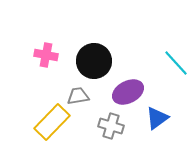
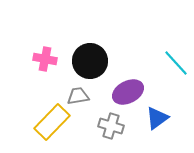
pink cross: moved 1 px left, 4 px down
black circle: moved 4 px left
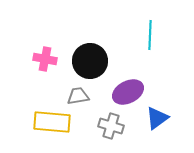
cyan line: moved 26 px left, 28 px up; rotated 44 degrees clockwise
yellow rectangle: rotated 51 degrees clockwise
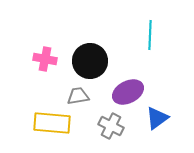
yellow rectangle: moved 1 px down
gray cross: rotated 10 degrees clockwise
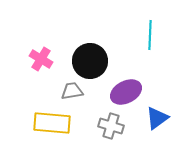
pink cross: moved 4 px left; rotated 20 degrees clockwise
purple ellipse: moved 2 px left
gray trapezoid: moved 6 px left, 5 px up
gray cross: rotated 10 degrees counterclockwise
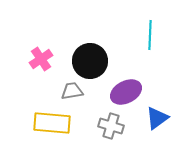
pink cross: rotated 25 degrees clockwise
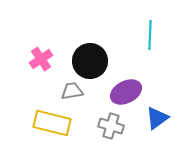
yellow rectangle: rotated 9 degrees clockwise
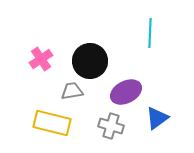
cyan line: moved 2 px up
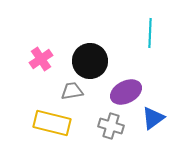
blue triangle: moved 4 px left
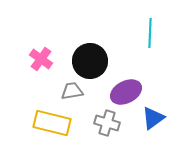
pink cross: rotated 20 degrees counterclockwise
gray cross: moved 4 px left, 3 px up
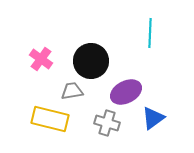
black circle: moved 1 px right
yellow rectangle: moved 2 px left, 4 px up
